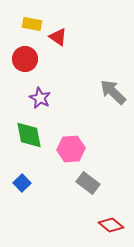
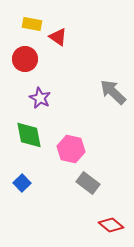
pink hexagon: rotated 16 degrees clockwise
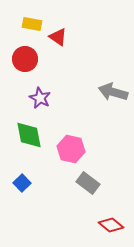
gray arrow: rotated 28 degrees counterclockwise
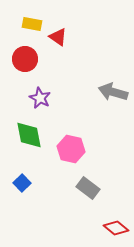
gray rectangle: moved 5 px down
red diamond: moved 5 px right, 3 px down
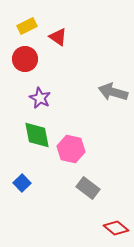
yellow rectangle: moved 5 px left, 2 px down; rotated 36 degrees counterclockwise
green diamond: moved 8 px right
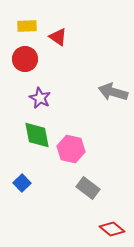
yellow rectangle: rotated 24 degrees clockwise
red diamond: moved 4 px left, 1 px down
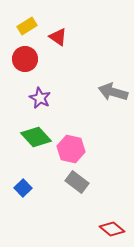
yellow rectangle: rotated 30 degrees counterclockwise
green diamond: moved 1 px left, 2 px down; rotated 32 degrees counterclockwise
blue square: moved 1 px right, 5 px down
gray rectangle: moved 11 px left, 6 px up
